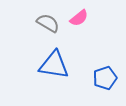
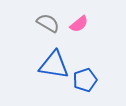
pink semicircle: moved 6 px down
blue pentagon: moved 20 px left, 2 px down
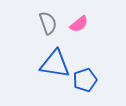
gray semicircle: rotated 40 degrees clockwise
blue triangle: moved 1 px right, 1 px up
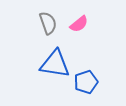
blue pentagon: moved 1 px right, 2 px down
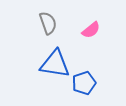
pink semicircle: moved 12 px right, 6 px down
blue pentagon: moved 2 px left, 1 px down
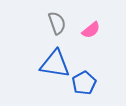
gray semicircle: moved 9 px right
blue pentagon: rotated 10 degrees counterclockwise
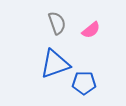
blue triangle: rotated 28 degrees counterclockwise
blue pentagon: rotated 30 degrees clockwise
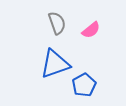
blue pentagon: moved 2 px down; rotated 30 degrees counterclockwise
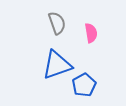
pink semicircle: moved 3 px down; rotated 60 degrees counterclockwise
blue triangle: moved 2 px right, 1 px down
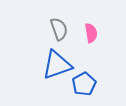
gray semicircle: moved 2 px right, 6 px down
blue pentagon: moved 1 px up
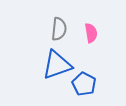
gray semicircle: rotated 25 degrees clockwise
blue pentagon: rotated 15 degrees counterclockwise
